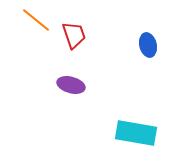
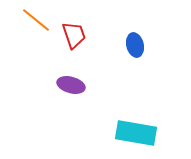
blue ellipse: moved 13 px left
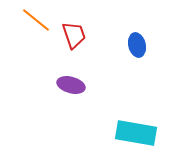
blue ellipse: moved 2 px right
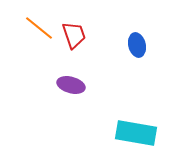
orange line: moved 3 px right, 8 px down
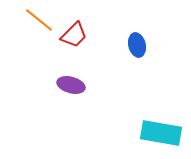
orange line: moved 8 px up
red trapezoid: rotated 64 degrees clockwise
cyan rectangle: moved 25 px right
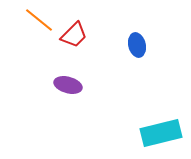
purple ellipse: moved 3 px left
cyan rectangle: rotated 24 degrees counterclockwise
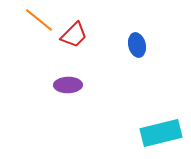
purple ellipse: rotated 16 degrees counterclockwise
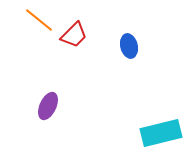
blue ellipse: moved 8 px left, 1 px down
purple ellipse: moved 20 px left, 21 px down; rotated 64 degrees counterclockwise
